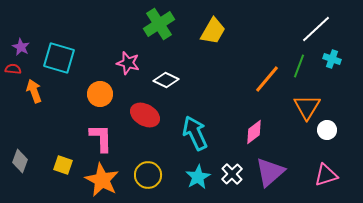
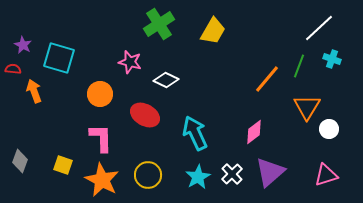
white line: moved 3 px right, 1 px up
purple star: moved 2 px right, 2 px up
pink star: moved 2 px right, 1 px up
white circle: moved 2 px right, 1 px up
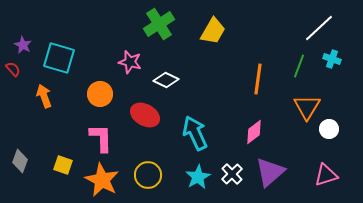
red semicircle: rotated 42 degrees clockwise
orange line: moved 9 px left; rotated 32 degrees counterclockwise
orange arrow: moved 10 px right, 5 px down
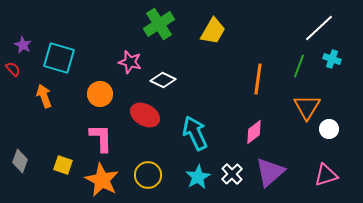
white diamond: moved 3 px left
